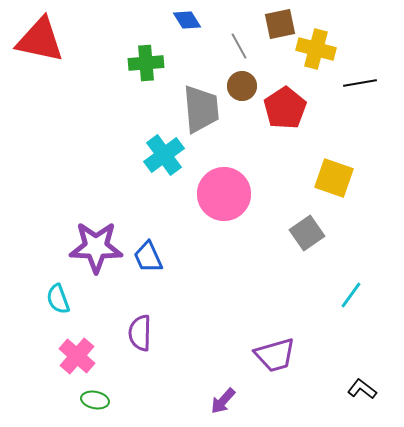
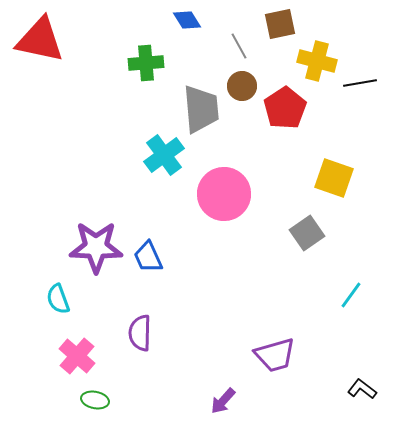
yellow cross: moved 1 px right, 12 px down
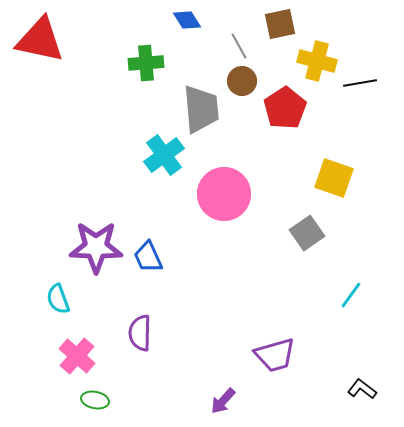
brown circle: moved 5 px up
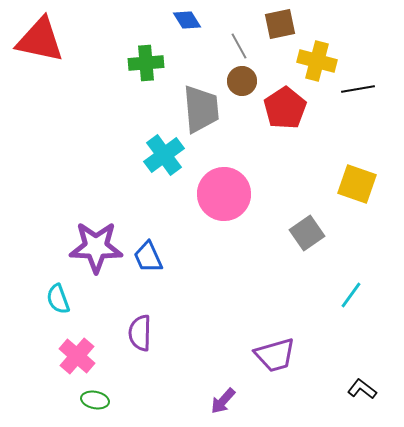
black line: moved 2 px left, 6 px down
yellow square: moved 23 px right, 6 px down
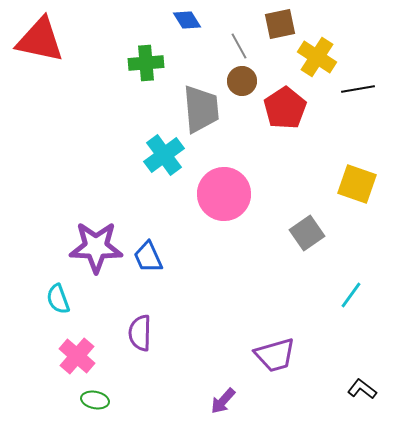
yellow cross: moved 4 px up; rotated 18 degrees clockwise
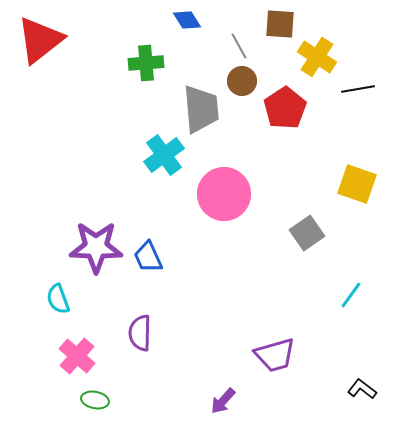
brown square: rotated 16 degrees clockwise
red triangle: rotated 50 degrees counterclockwise
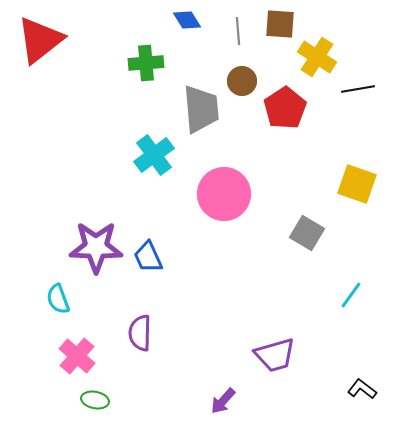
gray line: moved 1 px left, 15 px up; rotated 24 degrees clockwise
cyan cross: moved 10 px left
gray square: rotated 24 degrees counterclockwise
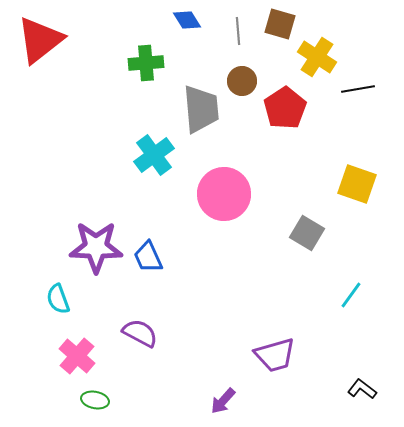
brown square: rotated 12 degrees clockwise
purple semicircle: rotated 117 degrees clockwise
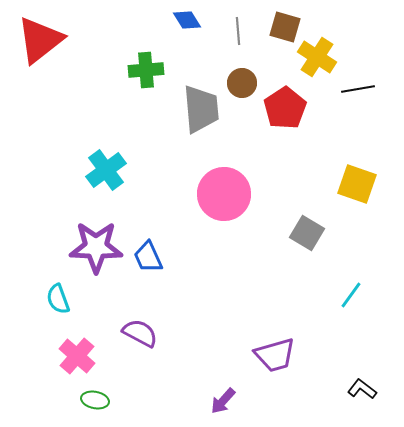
brown square: moved 5 px right, 3 px down
green cross: moved 7 px down
brown circle: moved 2 px down
cyan cross: moved 48 px left, 15 px down
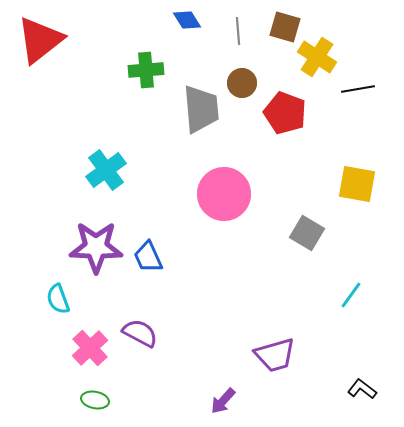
red pentagon: moved 5 px down; rotated 18 degrees counterclockwise
yellow square: rotated 9 degrees counterclockwise
pink cross: moved 13 px right, 8 px up; rotated 6 degrees clockwise
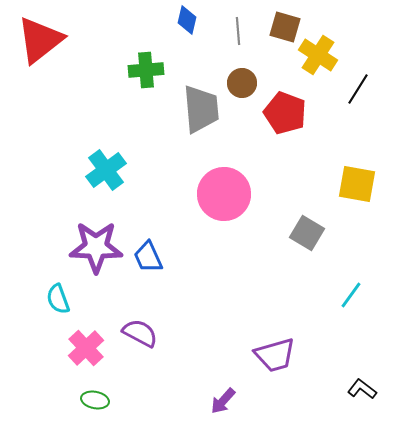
blue diamond: rotated 44 degrees clockwise
yellow cross: moved 1 px right, 2 px up
black line: rotated 48 degrees counterclockwise
pink cross: moved 4 px left
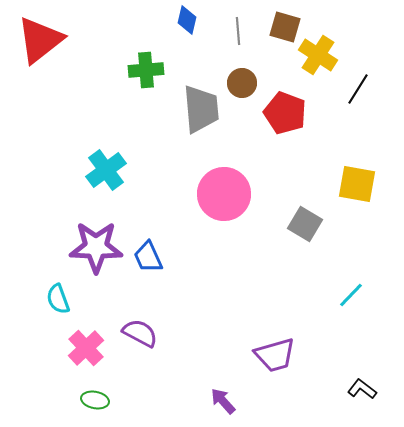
gray square: moved 2 px left, 9 px up
cyan line: rotated 8 degrees clockwise
purple arrow: rotated 96 degrees clockwise
